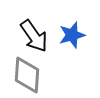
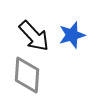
black arrow: rotated 8 degrees counterclockwise
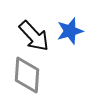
blue star: moved 2 px left, 4 px up
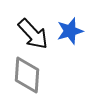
black arrow: moved 1 px left, 2 px up
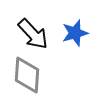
blue star: moved 5 px right, 2 px down
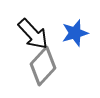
gray diamond: moved 16 px right, 9 px up; rotated 39 degrees clockwise
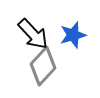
blue star: moved 2 px left, 2 px down
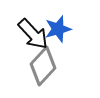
blue star: moved 15 px left, 6 px up
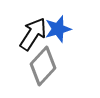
black arrow: rotated 104 degrees counterclockwise
